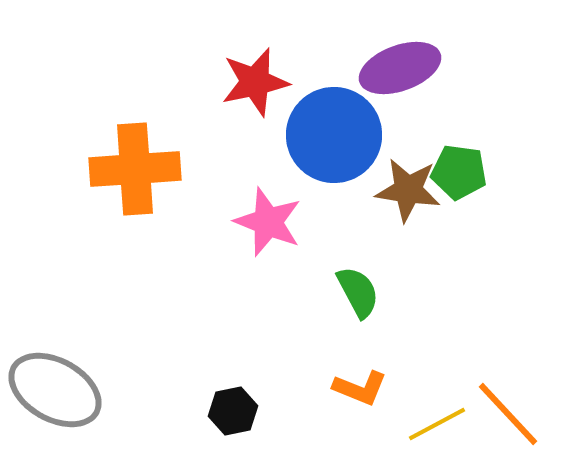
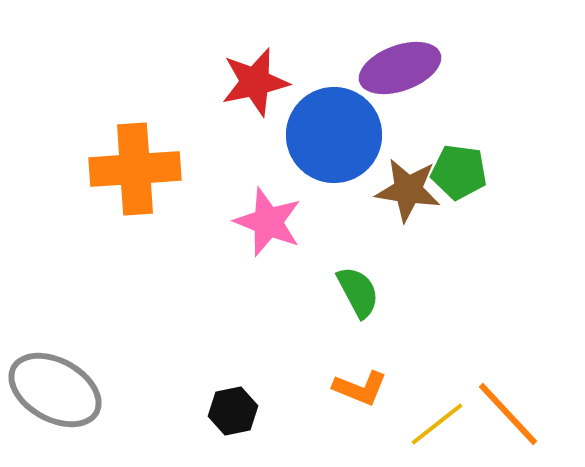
yellow line: rotated 10 degrees counterclockwise
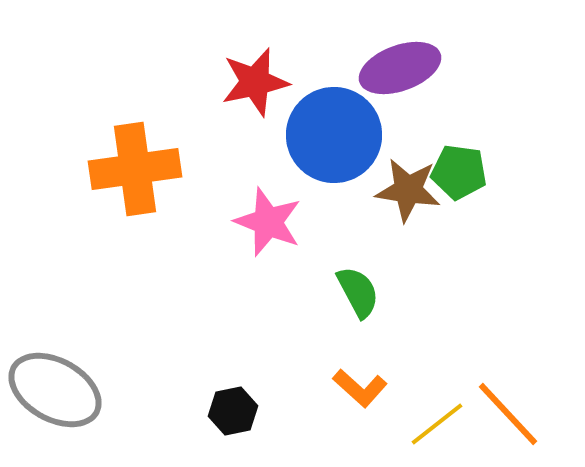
orange cross: rotated 4 degrees counterclockwise
orange L-shape: rotated 20 degrees clockwise
